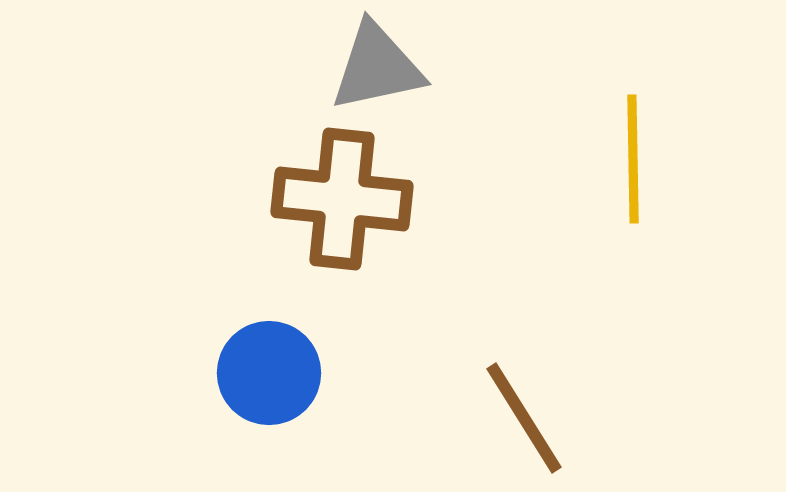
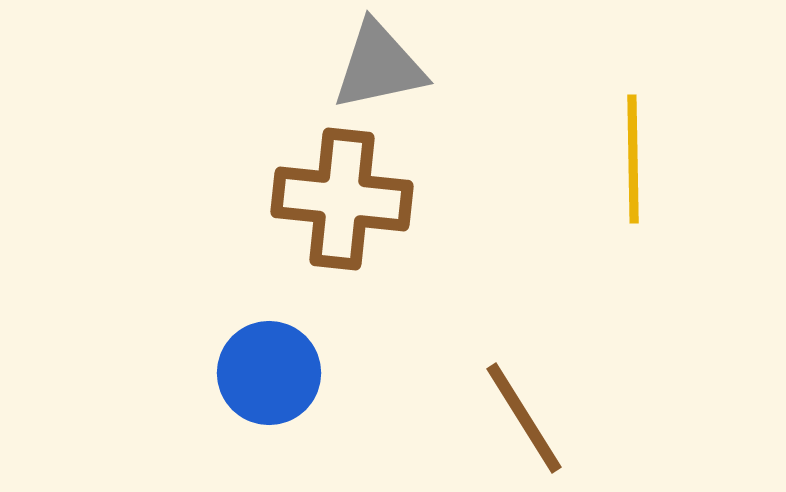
gray triangle: moved 2 px right, 1 px up
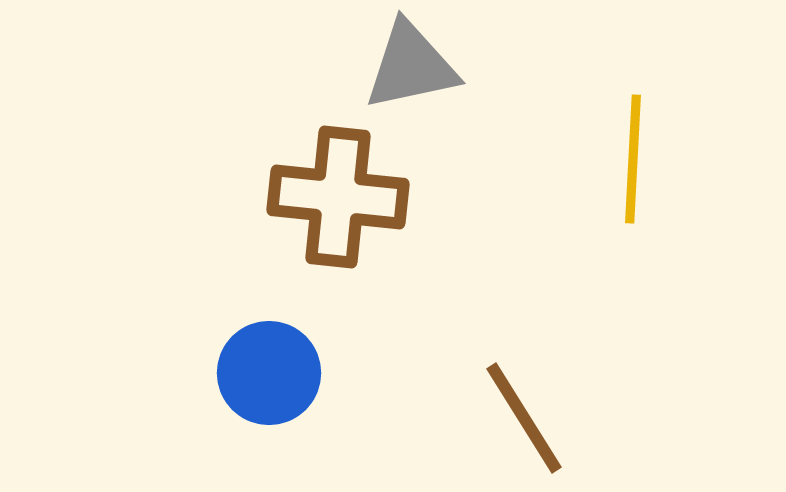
gray triangle: moved 32 px right
yellow line: rotated 4 degrees clockwise
brown cross: moved 4 px left, 2 px up
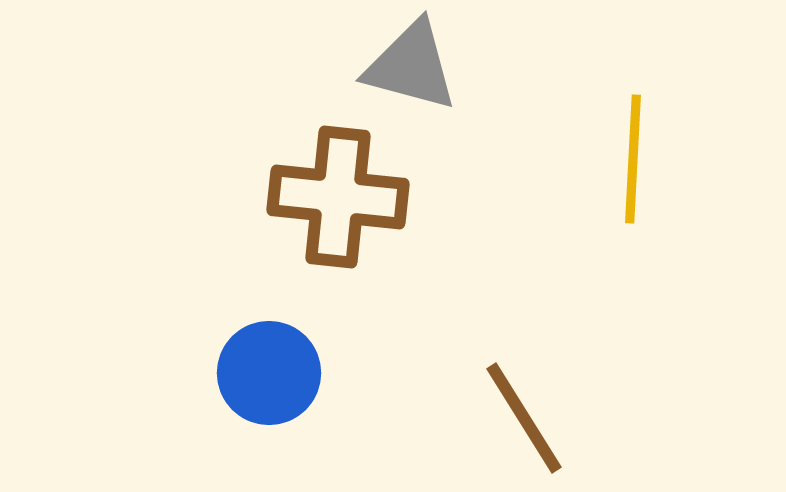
gray triangle: rotated 27 degrees clockwise
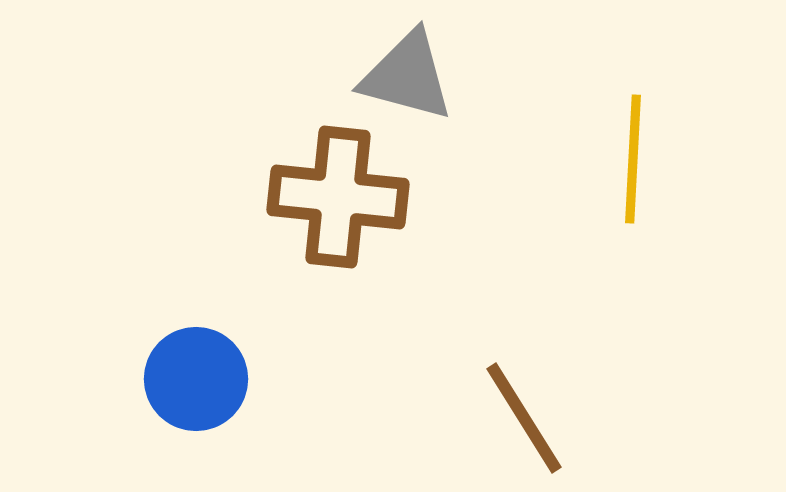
gray triangle: moved 4 px left, 10 px down
blue circle: moved 73 px left, 6 px down
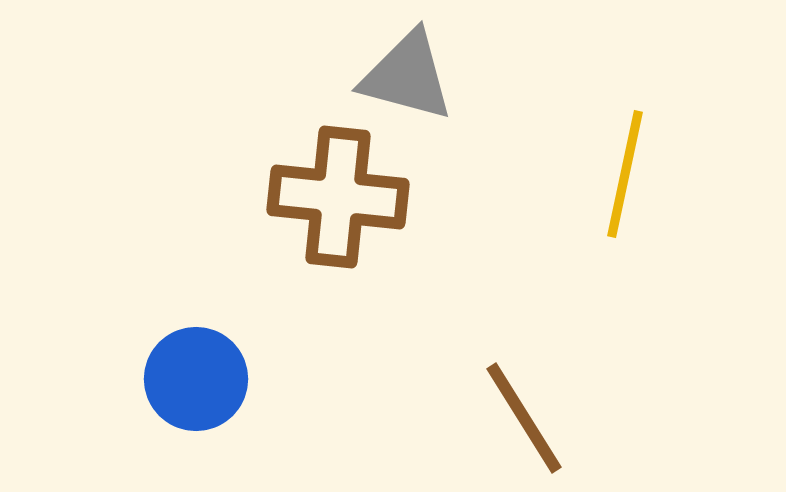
yellow line: moved 8 px left, 15 px down; rotated 9 degrees clockwise
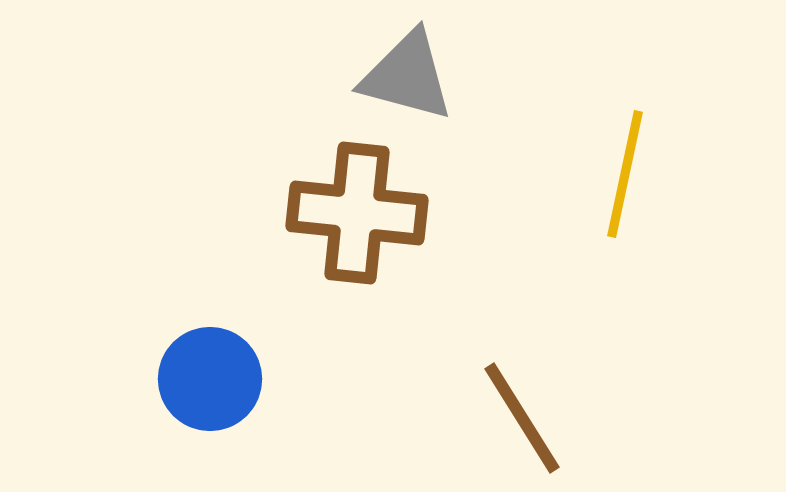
brown cross: moved 19 px right, 16 px down
blue circle: moved 14 px right
brown line: moved 2 px left
